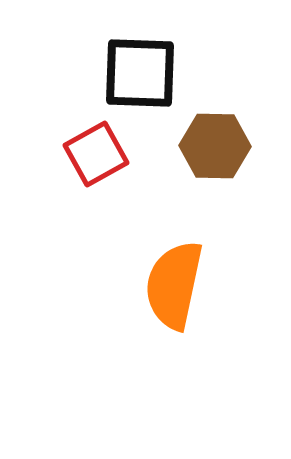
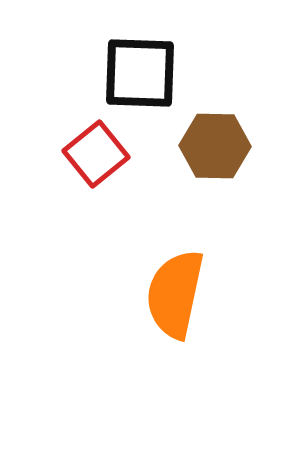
red square: rotated 10 degrees counterclockwise
orange semicircle: moved 1 px right, 9 px down
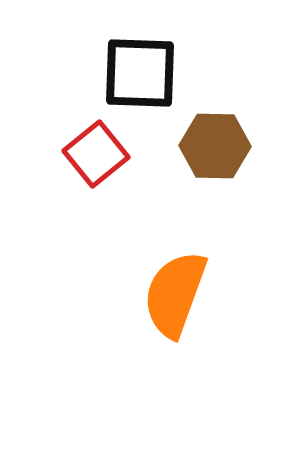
orange semicircle: rotated 8 degrees clockwise
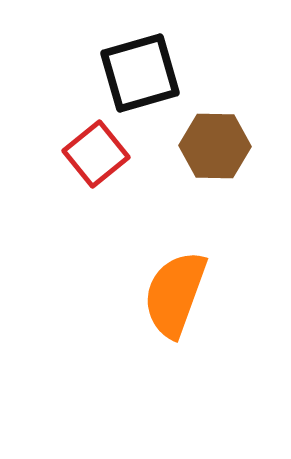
black square: rotated 18 degrees counterclockwise
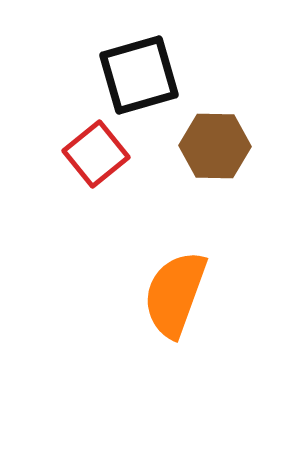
black square: moved 1 px left, 2 px down
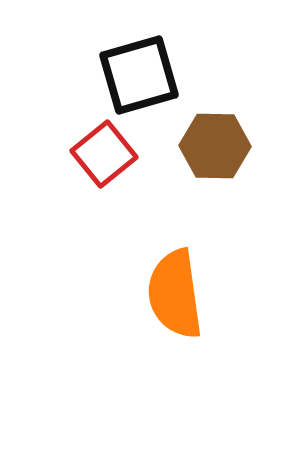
red square: moved 8 px right
orange semicircle: rotated 28 degrees counterclockwise
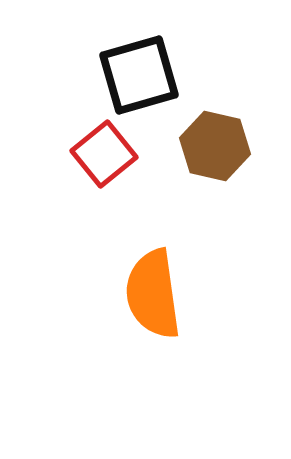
brown hexagon: rotated 12 degrees clockwise
orange semicircle: moved 22 px left
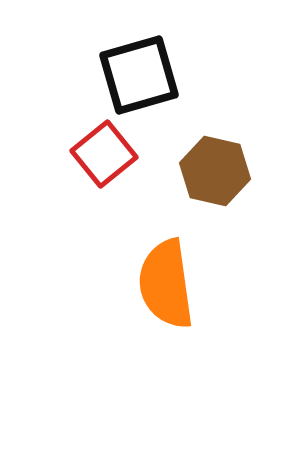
brown hexagon: moved 25 px down
orange semicircle: moved 13 px right, 10 px up
